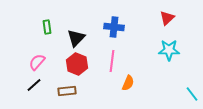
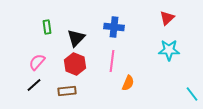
red hexagon: moved 2 px left
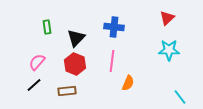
cyan line: moved 12 px left, 3 px down
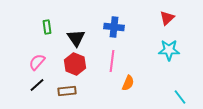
black triangle: rotated 18 degrees counterclockwise
black line: moved 3 px right
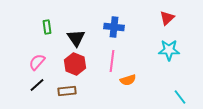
orange semicircle: moved 3 px up; rotated 49 degrees clockwise
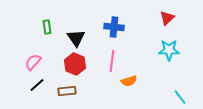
pink semicircle: moved 4 px left
orange semicircle: moved 1 px right, 1 px down
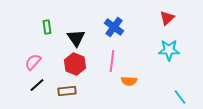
blue cross: rotated 30 degrees clockwise
orange semicircle: rotated 21 degrees clockwise
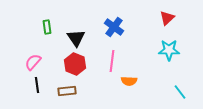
black line: rotated 56 degrees counterclockwise
cyan line: moved 5 px up
